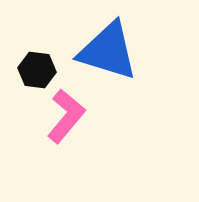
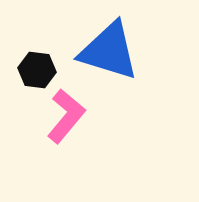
blue triangle: moved 1 px right
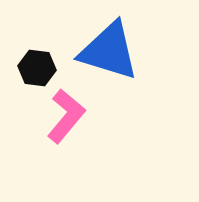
black hexagon: moved 2 px up
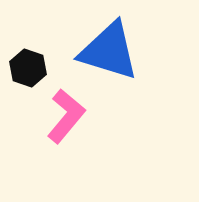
black hexagon: moved 9 px left; rotated 12 degrees clockwise
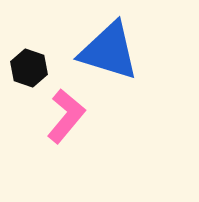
black hexagon: moved 1 px right
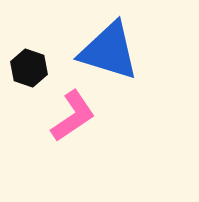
pink L-shape: moved 7 px right; rotated 16 degrees clockwise
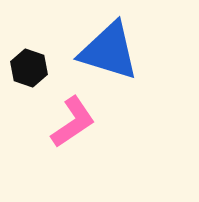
pink L-shape: moved 6 px down
